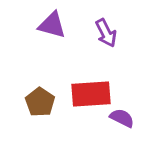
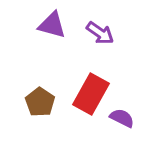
purple arrow: moved 6 px left; rotated 28 degrees counterclockwise
red rectangle: rotated 57 degrees counterclockwise
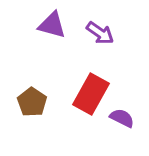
brown pentagon: moved 8 px left
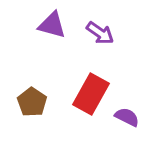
purple semicircle: moved 5 px right, 1 px up
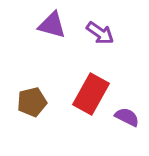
brown pentagon: rotated 24 degrees clockwise
